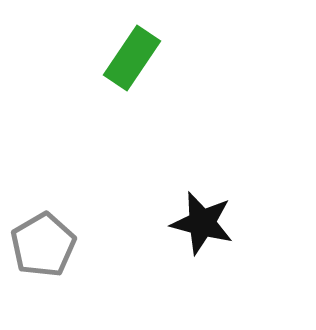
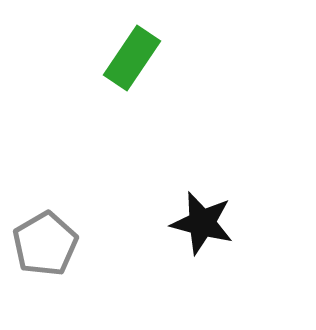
gray pentagon: moved 2 px right, 1 px up
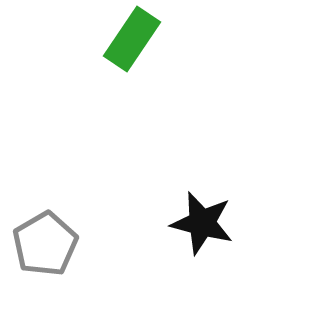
green rectangle: moved 19 px up
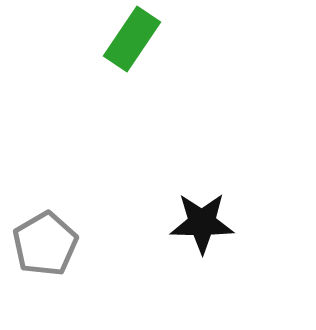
black star: rotated 14 degrees counterclockwise
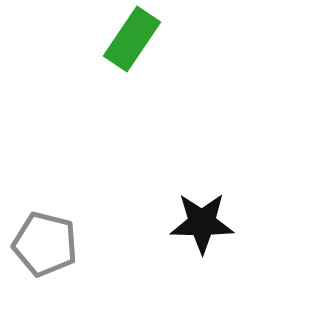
gray pentagon: rotated 28 degrees counterclockwise
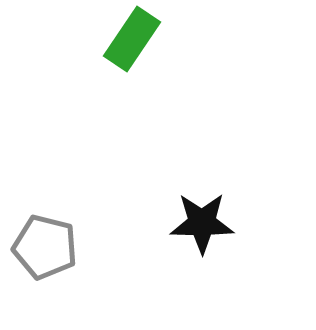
gray pentagon: moved 3 px down
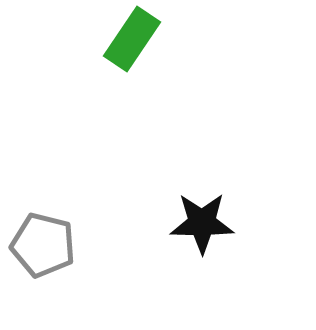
gray pentagon: moved 2 px left, 2 px up
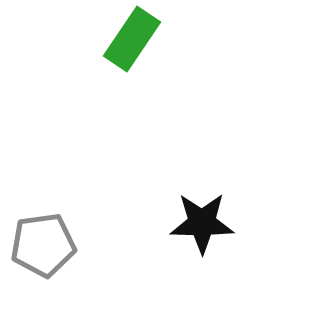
gray pentagon: rotated 22 degrees counterclockwise
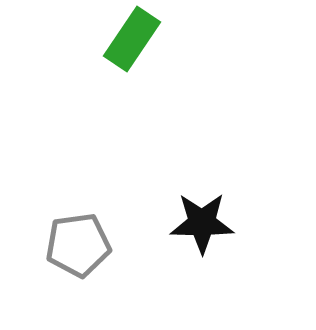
gray pentagon: moved 35 px right
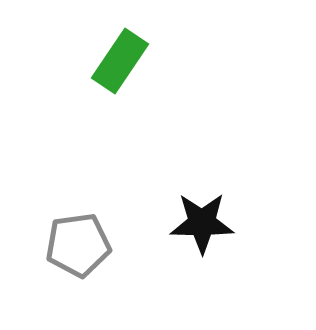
green rectangle: moved 12 px left, 22 px down
